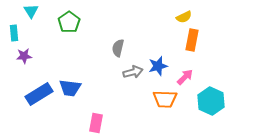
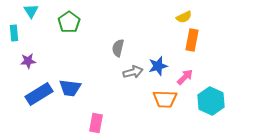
purple star: moved 4 px right, 5 px down
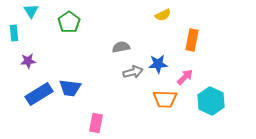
yellow semicircle: moved 21 px left, 2 px up
gray semicircle: moved 3 px right, 1 px up; rotated 66 degrees clockwise
blue star: moved 2 px up; rotated 12 degrees clockwise
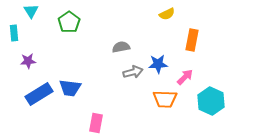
yellow semicircle: moved 4 px right, 1 px up
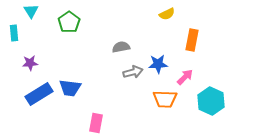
purple star: moved 2 px right, 2 px down
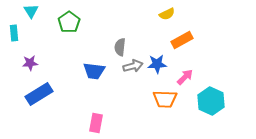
orange rectangle: moved 10 px left; rotated 50 degrees clockwise
gray semicircle: moved 1 px left; rotated 72 degrees counterclockwise
blue star: moved 1 px left
gray arrow: moved 6 px up
blue trapezoid: moved 24 px right, 17 px up
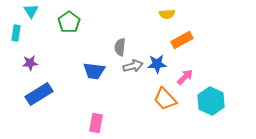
yellow semicircle: rotated 21 degrees clockwise
cyan rectangle: moved 2 px right; rotated 14 degrees clockwise
orange trapezoid: rotated 45 degrees clockwise
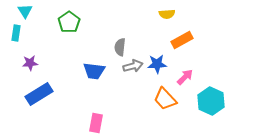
cyan triangle: moved 6 px left
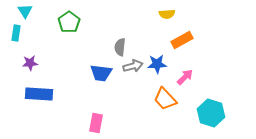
blue trapezoid: moved 7 px right, 2 px down
blue rectangle: rotated 36 degrees clockwise
cyan hexagon: moved 12 px down; rotated 8 degrees counterclockwise
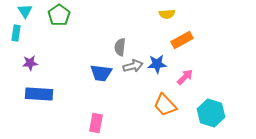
green pentagon: moved 10 px left, 7 px up
orange trapezoid: moved 6 px down
